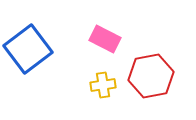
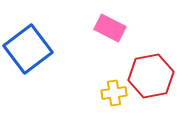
pink rectangle: moved 5 px right, 11 px up
yellow cross: moved 11 px right, 8 px down
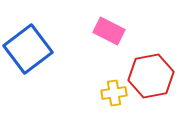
pink rectangle: moved 1 px left, 3 px down
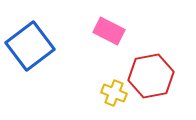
blue square: moved 2 px right, 3 px up
yellow cross: rotated 30 degrees clockwise
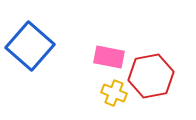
pink rectangle: moved 26 px down; rotated 16 degrees counterclockwise
blue square: rotated 12 degrees counterclockwise
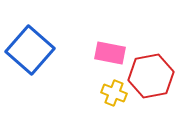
blue square: moved 4 px down
pink rectangle: moved 1 px right, 4 px up
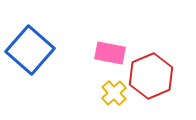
red hexagon: rotated 12 degrees counterclockwise
yellow cross: rotated 25 degrees clockwise
